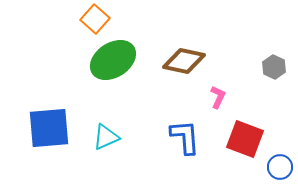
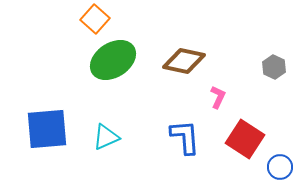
blue square: moved 2 px left, 1 px down
red square: rotated 12 degrees clockwise
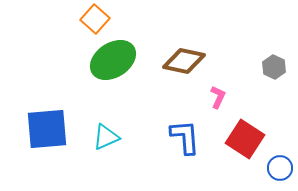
blue circle: moved 1 px down
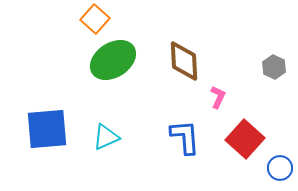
brown diamond: rotated 75 degrees clockwise
red square: rotated 9 degrees clockwise
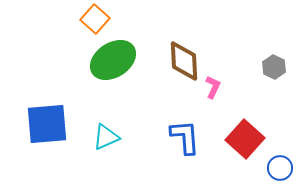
pink L-shape: moved 5 px left, 10 px up
blue square: moved 5 px up
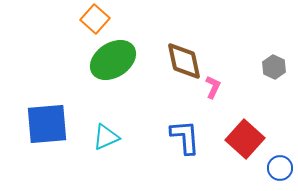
brown diamond: rotated 9 degrees counterclockwise
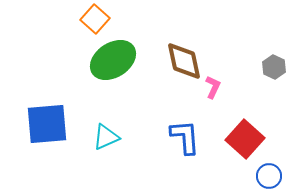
blue circle: moved 11 px left, 8 px down
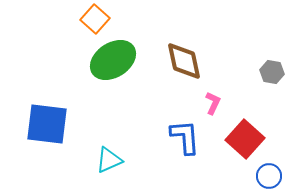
gray hexagon: moved 2 px left, 5 px down; rotated 15 degrees counterclockwise
pink L-shape: moved 16 px down
blue square: rotated 12 degrees clockwise
cyan triangle: moved 3 px right, 23 px down
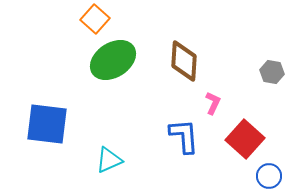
brown diamond: rotated 15 degrees clockwise
blue L-shape: moved 1 px left, 1 px up
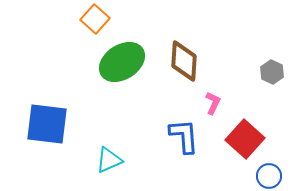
green ellipse: moved 9 px right, 2 px down
gray hexagon: rotated 15 degrees clockwise
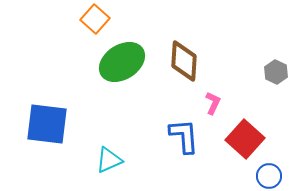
gray hexagon: moved 4 px right
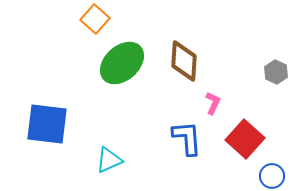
green ellipse: moved 1 px down; rotated 9 degrees counterclockwise
blue L-shape: moved 3 px right, 2 px down
blue circle: moved 3 px right
